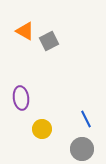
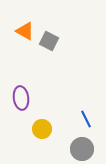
gray square: rotated 36 degrees counterclockwise
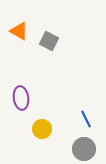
orange triangle: moved 6 px left
gray circle: moved 2 px right
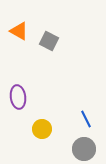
purple ellipse: moved 3 px left, 1 px up
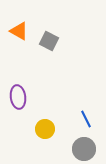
yellow circle: moved 3 px right
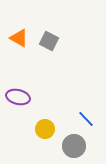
orange triangle: moved 7 px down
purple ellipse: rotated 70 degrees counterclockwise
blue line: rotated 18 degrees counterclockwise
gray circle: moved 10 px left, 3 px up
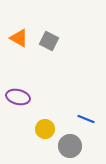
blue line: rotated 24 degrees counterclockwise
gray circle: moved 4 px left
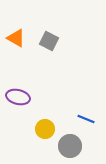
orange triangle: moved 3 px left
